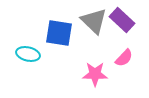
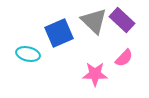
blue square: rotated 32 degrees counterclockwise
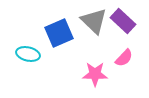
purple rectangle: moved 1 px right, 1 px down
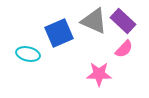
gray triangle: rotated 20 degrees counterclockwise
pink semicircle: moved 9 px up
pink star: moved 4 px right
